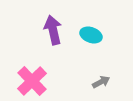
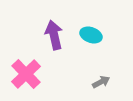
purple arrow: moved 1 px right, 5 px down
pink cross: moved 6 px left, 7 px up
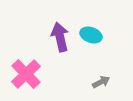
purple arrow: moved 6 px right, 2 px down
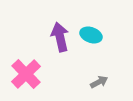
gray arrow: moved 2 px left
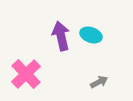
purple arrow: moved 1 px right, 1 px up
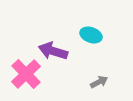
purple arrow: moved 8 px left, 15 px down; rotated 60 degrees counterclockwise
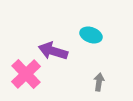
gray arrow: rotated 54 degrees counterclockwise
